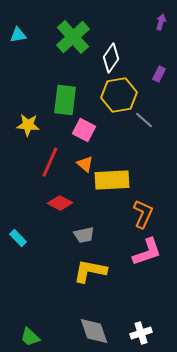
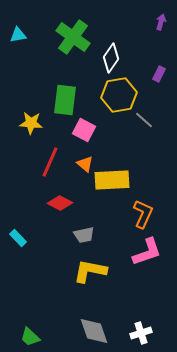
green cross: rotated 12 degrees counterclockwise
yellow star: moved 3 px right, 2 px up
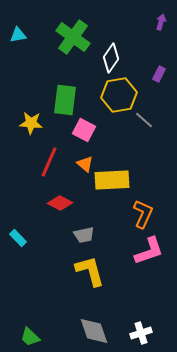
red line: moved 1 px left
pink L-shape: moved 2 px right, 1 px up
yellow L-shape: rotated 64 degrees clockwise
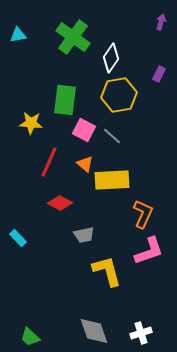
gray line: moved 32 px left, 16 px down
yellow L-shape: moved 17 px right
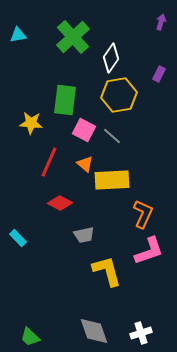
green cross: rotated 12 degrees clockwise
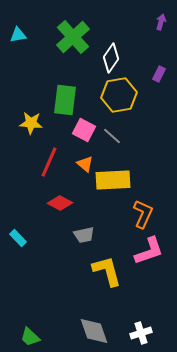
yellow rectangle: moved 1 px right
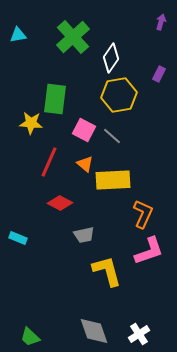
green rectangle: moved 10 px left, 1 px up
cyan rectangle: rotated 24 degrees counterclockwise
white cross: moved 2 px left, 1 px down; rotated 15 degrees counterclockwise
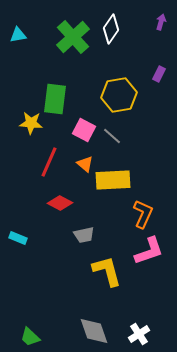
white diamond: moved 29 px up
